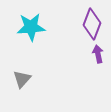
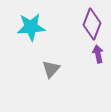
gray triangle: moved 29 px right, 10 px up
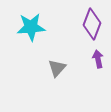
purple arrow: moved 5 px down
gray triangle: moved 6 px right, 1 px up
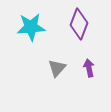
purple diamond: moved 13 px left
purple arrow: moved 9 px left, 9 px down
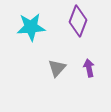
purple diamond: moved 1 px left, 3 px up
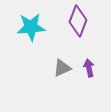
gray triangle: moved 5 px right; rotated 24 degrees clockwise
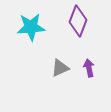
gray triangle: moved 2 px left
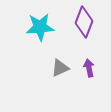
purple diamond: moved 6 px right, 1 px down
cyan star: moved 9 px right
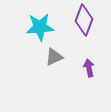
purple diamond: moved 2 px up
gray triangle: moved 6 px left, 11 px up
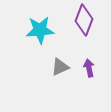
cyan star: moved 3 px down
gray triangle: moved 6 px right, 10 px down
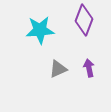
gray triangle: moved 2 px left, 2 px down
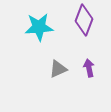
cyan star: moved 1 px left, 3 px up
